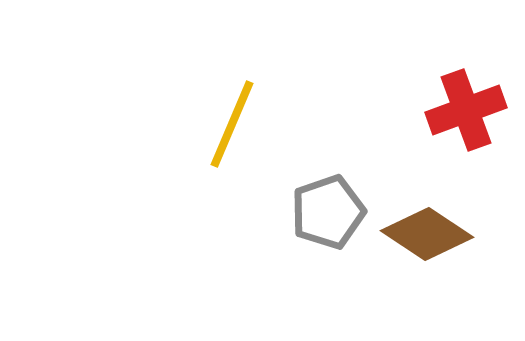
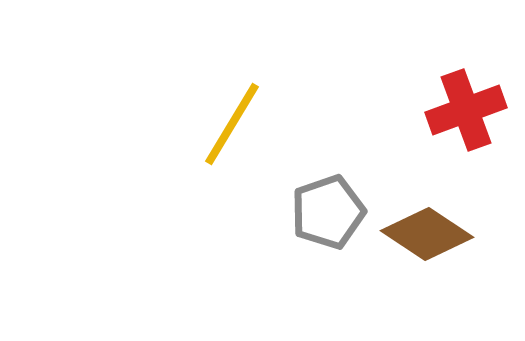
yellow line: rotated 8 degrees clockwise
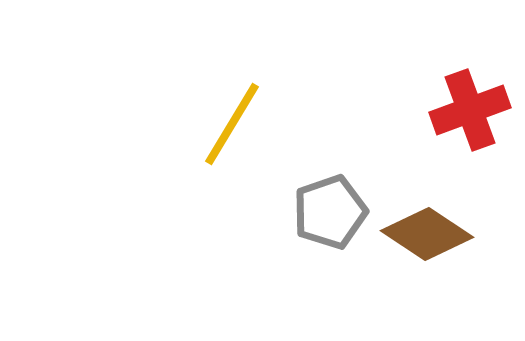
red cross: moved 4 px right
gray pentagon: moved 2 px right
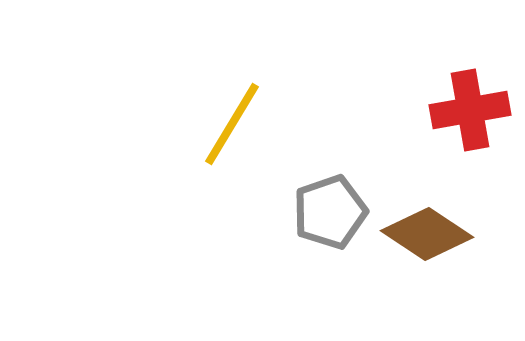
red cross: rotated 10 degrees clockwise
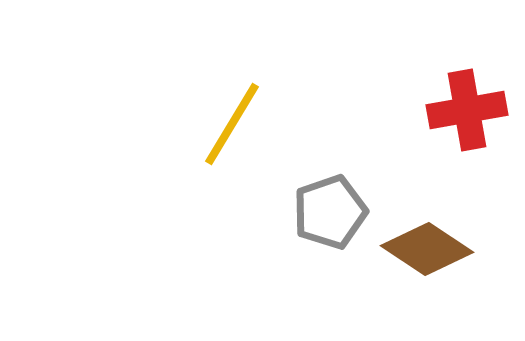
red cross: moved 3 px left
brown diamond: moved 15 px down
